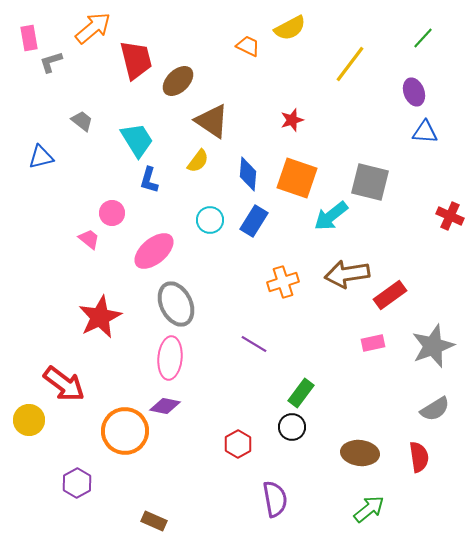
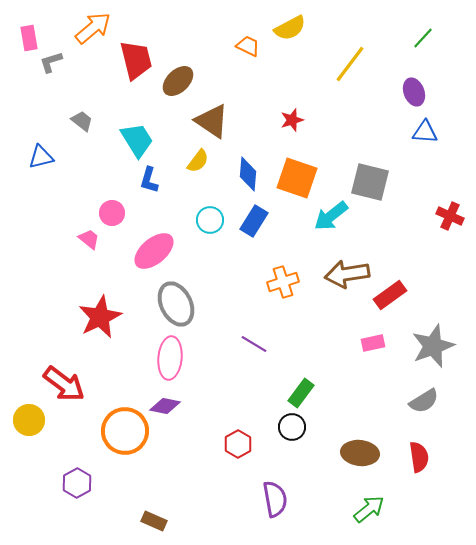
gray semicircle at (435, 409): moved 11 px left, 8 px up
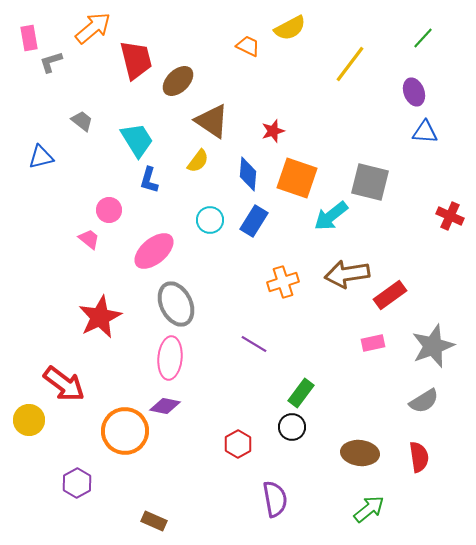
red star at (292, 120): moved 19 px left, 11 px down
pink circle at (112, 213): moved 3 px left, 3 px up
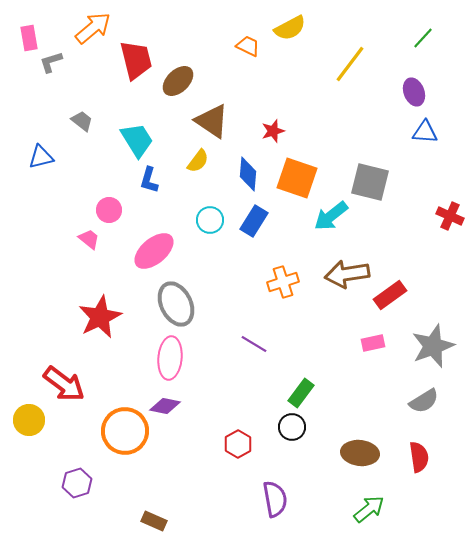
purple hexagon at (77, 483): rotated 12 degrees clockwise
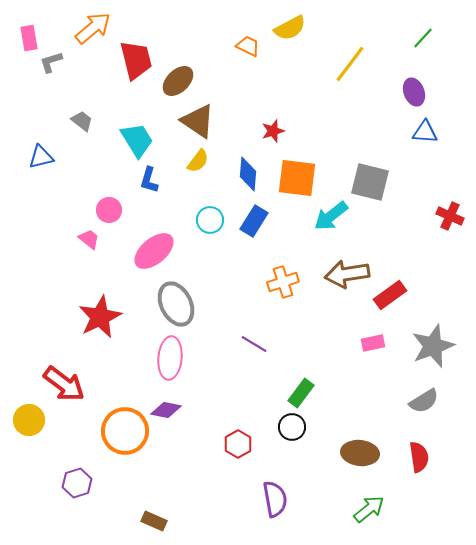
brown triangle at (212, 121): moved 14 px left
orange square at (297, 178): rotated 12 degrees counterclockwise
purple diamond at (165, 406): moved 1 px right, 4 px down
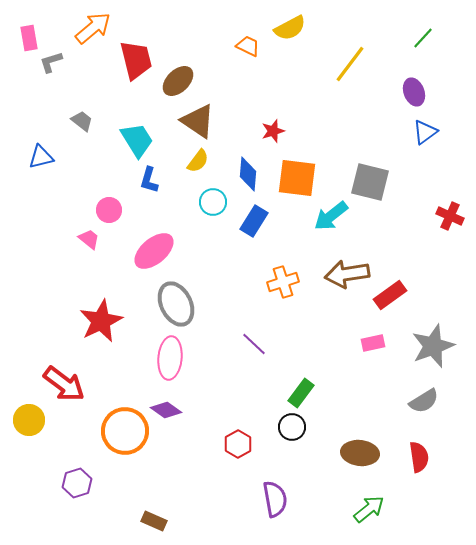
blue triangle at (425, 132): rotated 40 degrees counterclockwise
cyan circle at (210, 220): moved 3 px right, 18 px up
red star at (100, 317): moved 1 px right, 4 px down
purple line at (254, 344): rotated 12 degrees clockwise
purple diamond at (166, 410): rotated 24 degrees clockwise
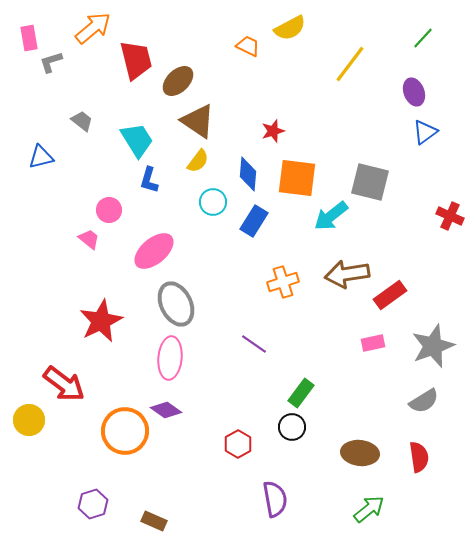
purple line at (254, 344): rotated 8 degrees counterclockwise
purple hexagon at (77, 483): moved 16 px right, 21 px down
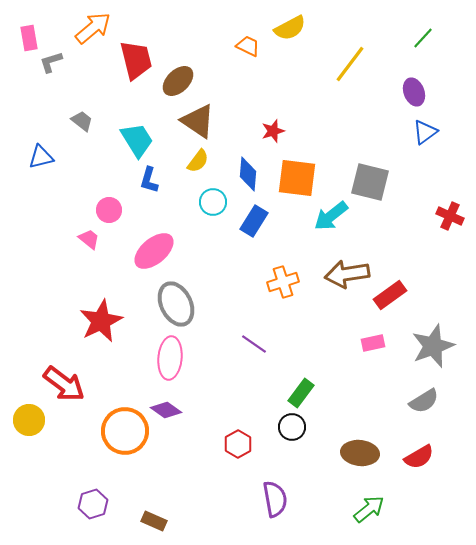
red semicircle at (419, 457): rotated 68 degrees clockwise
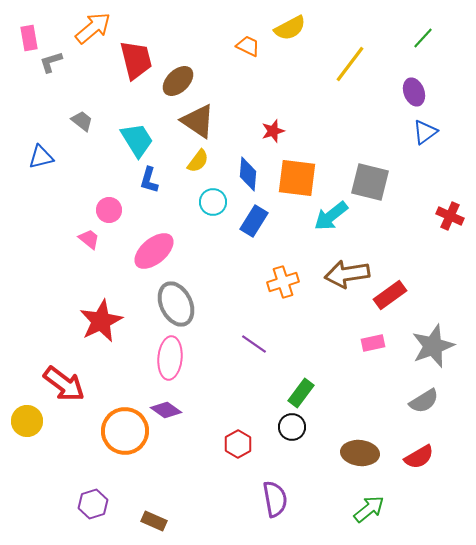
yellow circle at (29, 420): moved 2 px left, 1 px down
